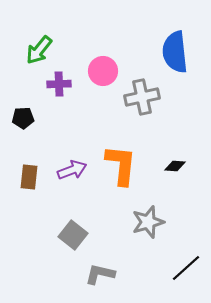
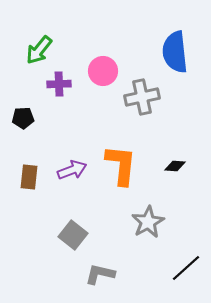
gray star: rotated 12 degrees counterclockwise
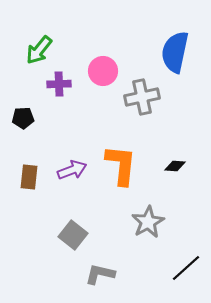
blue semicircle: rotated 18 degrees clockwise
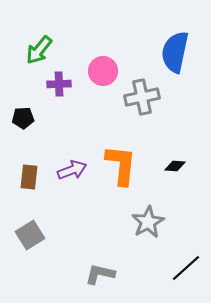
gray square: moved 43 px left; rotated 20 degrees clockwise
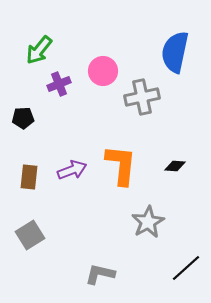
purple cross: rotated 20 degrees counterclockwise
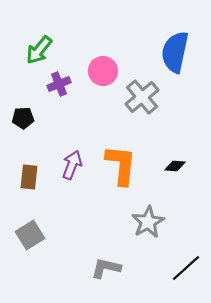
gray cross: rotated 28 degrees counterclockwise
purple arrow: moved 5 px up; rotated 48 degrees counterclockwise
gray L-shape: moved 6 px right, 6 px up
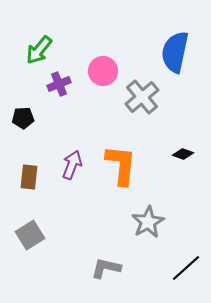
black diamond: moved 8 px right, 12 px up; rotated 15 degrees clockwise
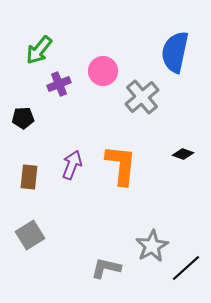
gray star: moved 4 px right, 24 px down
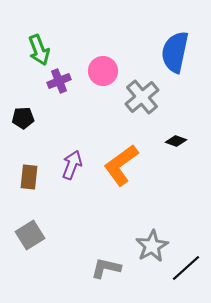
green arrow: rotated 60 degrees counterclockwise
purple cross: moved 3 px up
black diamond: moved 7 px left, 13 px up
orange L-shape: rotated 132 degrees counterclockwise
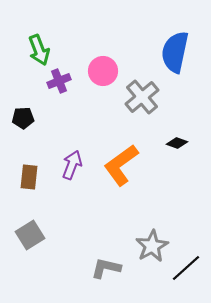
black diamond: moved 1 px right, 2 px down
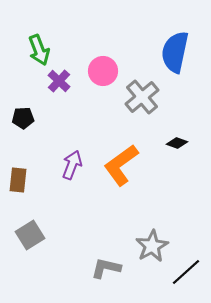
purple cross: rotated 25 degrees counterclockwise
brown rectangle: moved 11 px left, 3 px down
black line: moved 4 px down
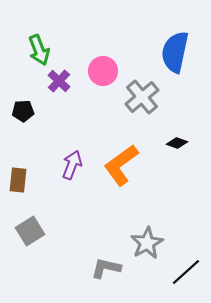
black pentagon: moved 7 px up
gray square: moved 4 px up
gray star: moved 5 px left, 3 px up
